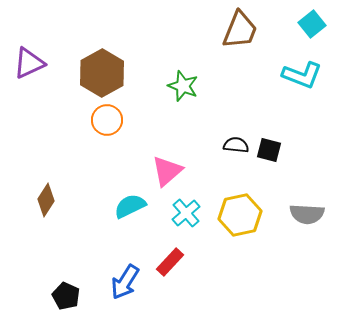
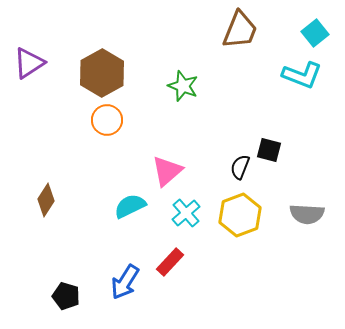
cyan square: moved 3 px right, 9 px down
purple triangle: rotated 8 degrees counterclockwise
black semicircle: moved 4 px right, 22 px down; rotated 75 degrees counterclockwise
yellow hexagon: rotated 9 degrees counterclockwise
black pentagon: rotated 8 degrees counterclockwise
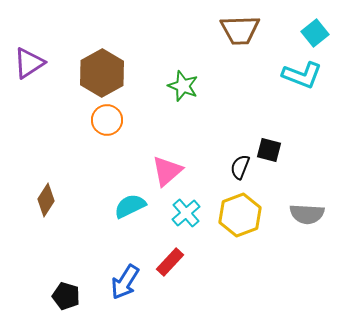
brown trapezoid: rotated 66 degrees clockwise
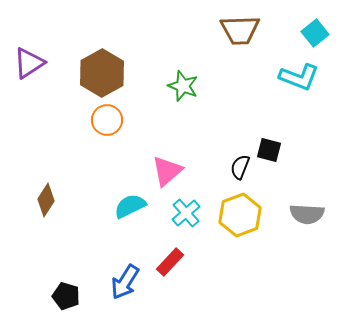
cyan L-shape: moved 3 px left, 2 px down
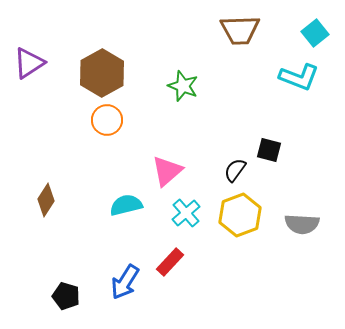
black semicircle: moved 5 px left, 3 px down; rotated 15 degrees clockwise
cyan semicircle: moved 4 px left, 1 px up; rotated 12 degrees clockwise
gray semicircle: moved 5 px left, 10 px down
